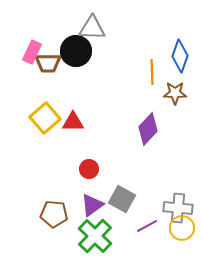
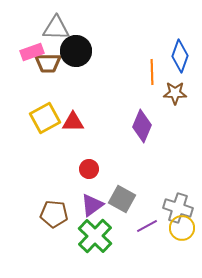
gray triangle: moved 36 px left
pink rectangle: rotated 45 degrees clockwise
yellow square: rotated 12 degrees clockwise
purple diamond: moved 6 px left, 3 px up; rotated 20 degrees counterclockwise
gray cross: rotated 12 degrees clockwise
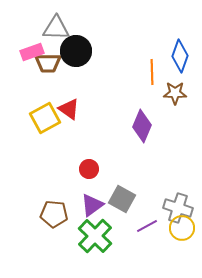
red triangle: moved 4 px left, 13 px up; rotated 35 degrees clockwise
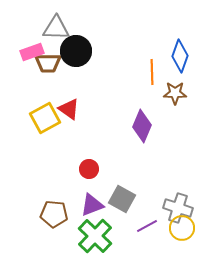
purple triangle: rotated 15 degrees clockwise
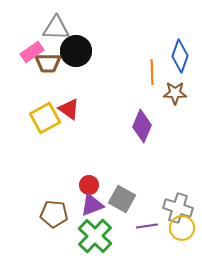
pink rectangle: rotated 15 degrees counterclockwise
red circle: moved 16 px down
purple line: rotated 20 degrees clockwise
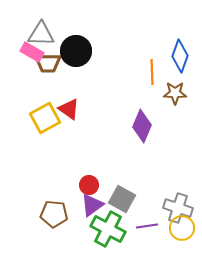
gray triangle: moved 15 px left, 6 px down
pink rectangle: rotated 65 degrees clockwise
purple triangle: rotated 15 degrees counterclockwise
green cross: moved 13 px right, 7 px up; rotated 16 degrees counterclockwise
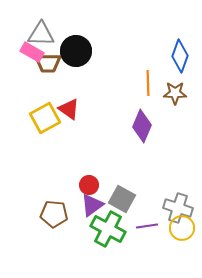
orange line: moved 4 px left, 11 px down
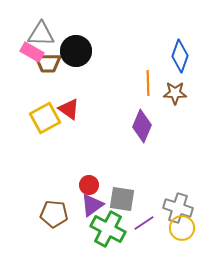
gray square: rotated 20 degrees counterclockwise
purple line: moved 3 px left, 3 px up; rotated 25 degrees counterclockwise
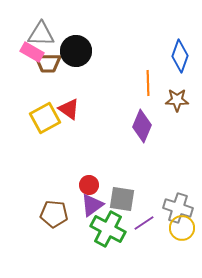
brown star: moved 2 px right, 7 px down
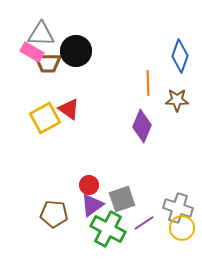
gray square: rotated 28 degrees counterclockwise
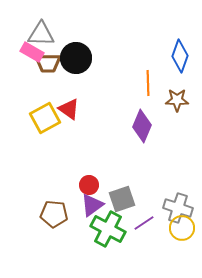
black circle: moved 7 px down
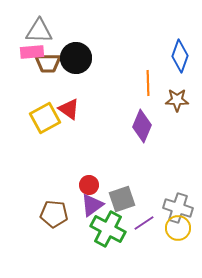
gray triangle: moved 2 px left, 3 px up
pink rectangle: rotated 35 degrees counterclockwise
yellow circle: moved 4 px left
